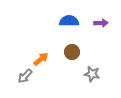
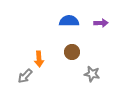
orange arrow: moved 2 px left; rotated 126 degrees clockwise
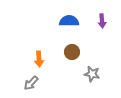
purple arrow: moved 1 px right, 2 px up; rotated 88 degrees clockwise
gray arrow: moved 6 px right, 7 px down
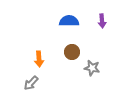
gray star: moved 6 px up
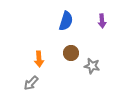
blue semicircle: moved 3 px left; rotated 108 degrees clockwise
brown circle: moved 1 px left, 1 px down
gray star: moved 2 px up
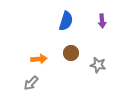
orange arrow: rotated 91 degrees counterclockwise
gray star: moved 6 px right, 1 px up
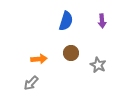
gray star: rotated 14 degrees clockwise
